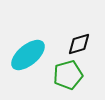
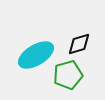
cyan ellipse: moved 8 px right; rotated 9 degrees clockwise
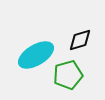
black diamond: moved 1 px right, 4 px up
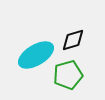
black diamond: moved 7 px left
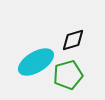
cyan ellipse: moved 7 px down
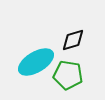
green pentagon: rotated 24 degrees clockwise
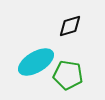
black diamond: moved 3 px left, 14 px up
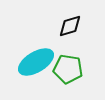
green pentagon: moved 6 px up
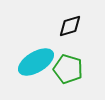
green pentagon: rotated 8 degrees clockwise
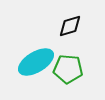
green pentagon: rotated 12 degrees counterclockwise
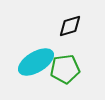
green pentagon: moved 3 px left; rotated 12 degrees counterclockwise
